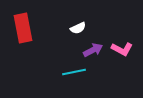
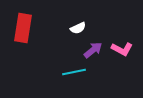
red rectangle: rotated 20 degrees clockwise
purple arrow: rotated 12 degrees counterclockwise
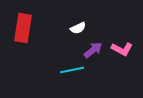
cyan line: moved 2 px left, 2 px up
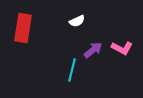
white semicircle: moved 1 px left, 7 px up
pink L-shape: moved 1 px up
cyan line: rotated 65 degrees counterclockwise
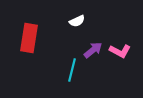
red rectangle: moved 6 px right, 10 px down
pink L-shape: moved 2 px left, 3 px down
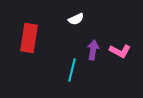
white semicircle: moved 1 px left, 2 px up
purple arrow: rotated 42 degrees counterclockwise
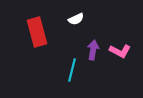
red rectangle: moved 8 px right, 6 px up; rotated 24 degrees counterclockwise
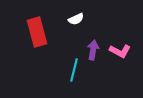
cyan line: moved 2 px right
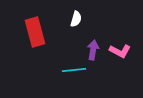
white semicircle: rotated 49 degrees counterclockwise
red rectangle: moved 2 px left
cyan line: rotated 70 degrees clockwise
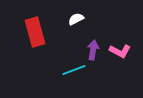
white semicircle: rotated 133 degrees counterclockwise
cyan line: rotated 15 degrees counterclockwise
